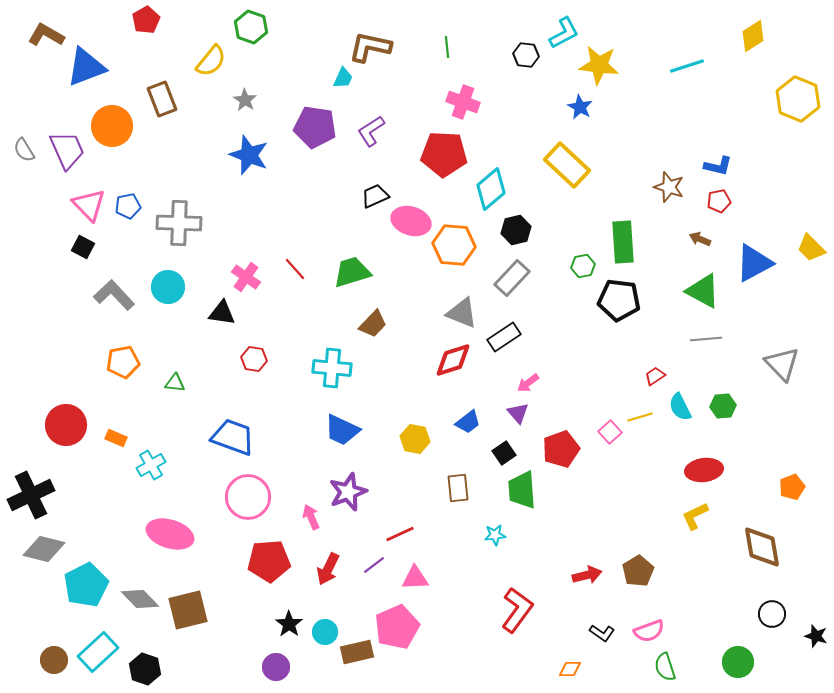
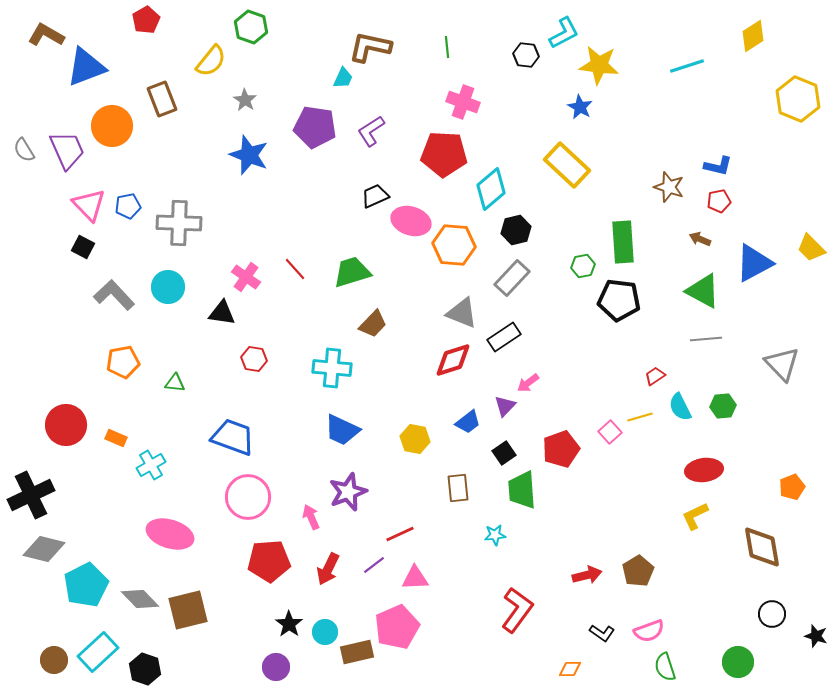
purple triangle at (518, 413): moved 13 px left, 7 px up; rotated 25 degrees clockwise
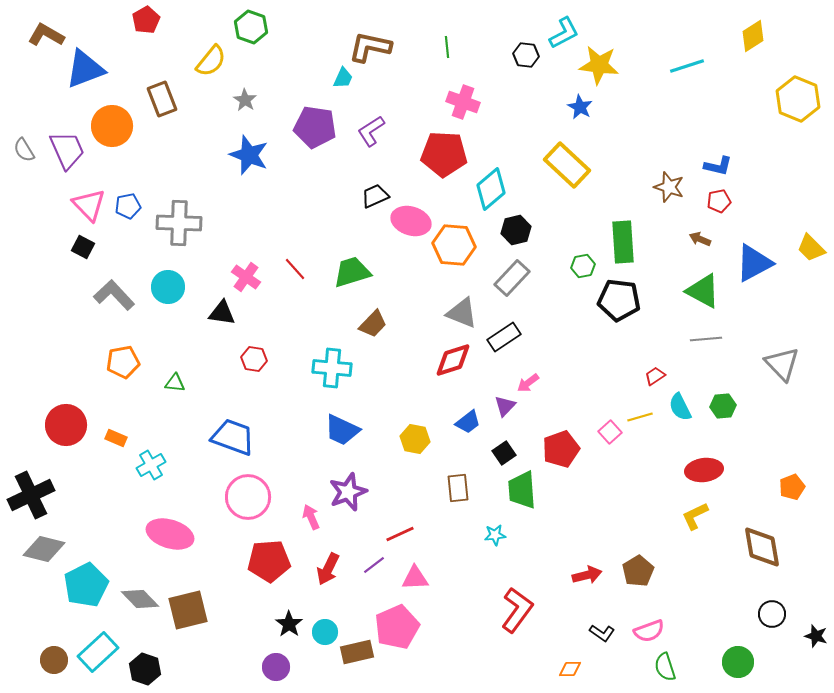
blue triangle at (86, 67): moved 1 px left, 2 px down
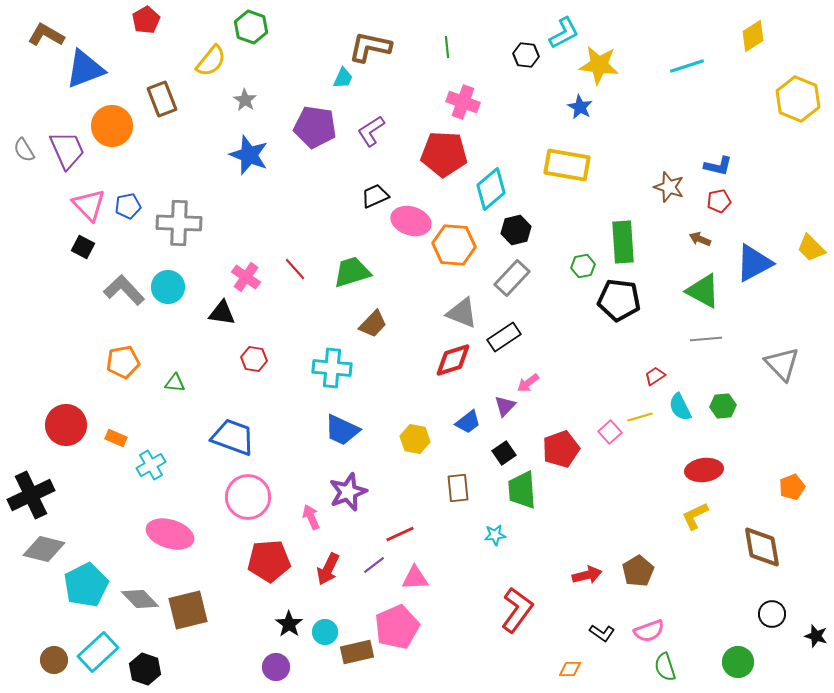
yellow rectangle at (567, 165): rotated 33 degrees counterclockwise
gray L-shape at (114, 295): moved 10 px right, 5 px up
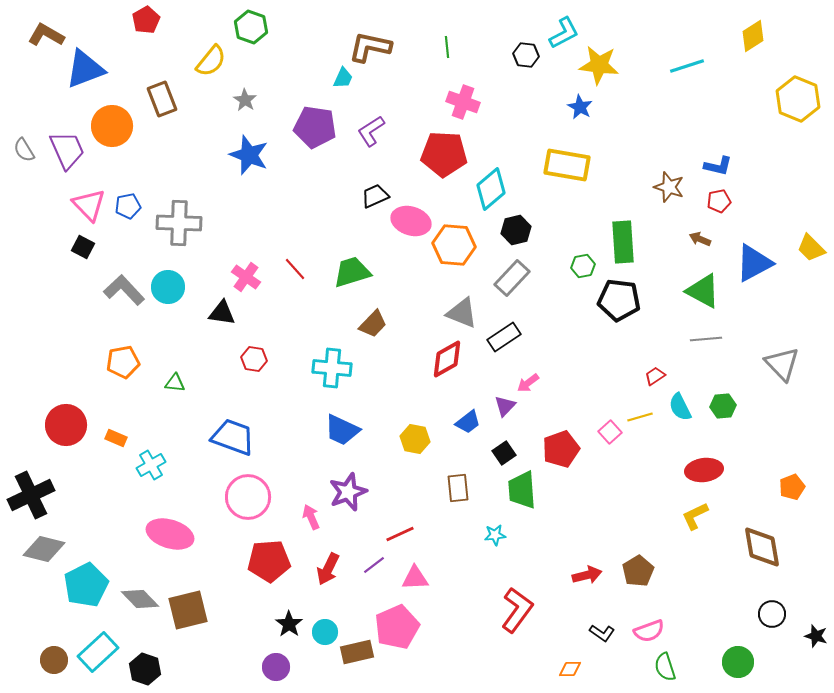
red diamond at (453, 360): moved 6 px left, 1 px up; rotated 12 degrees counterclockwise
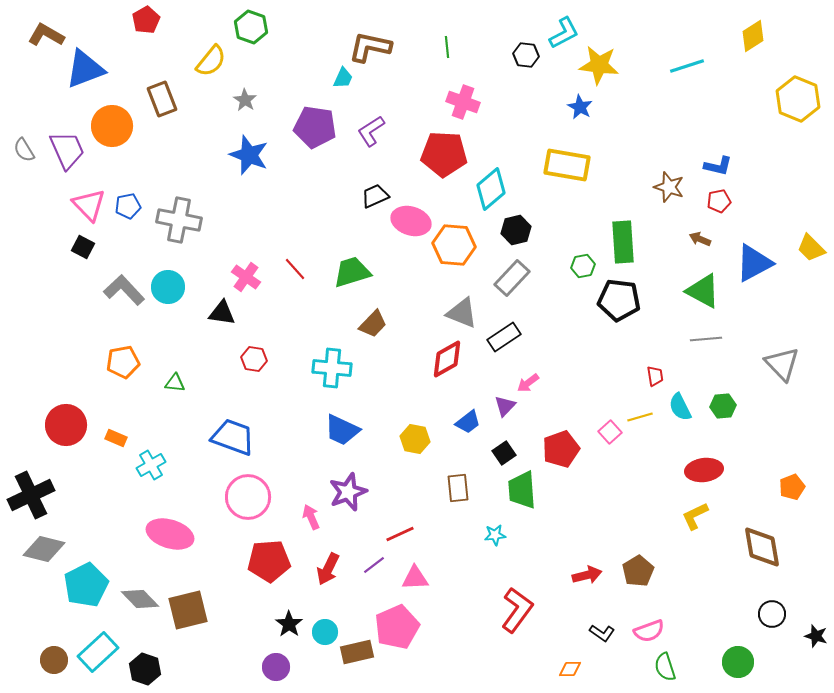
gray cross at (179, 223): moved 3 px up; rotated 9 degrees clockwise
red trapezoid at (655, 376): rotated 115 degrees clockwise
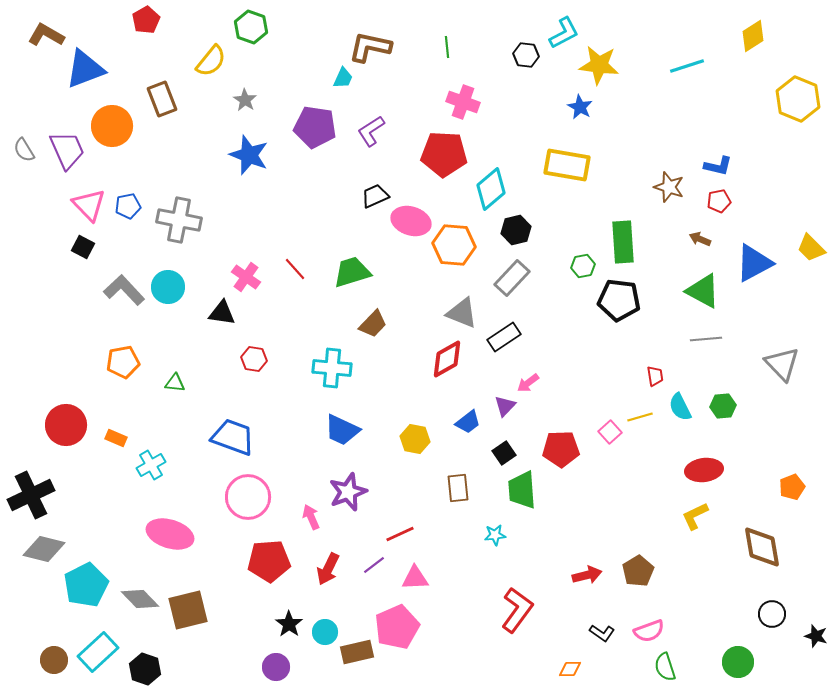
red pentagon at (561, 449): rotated 18 degrees clockwise
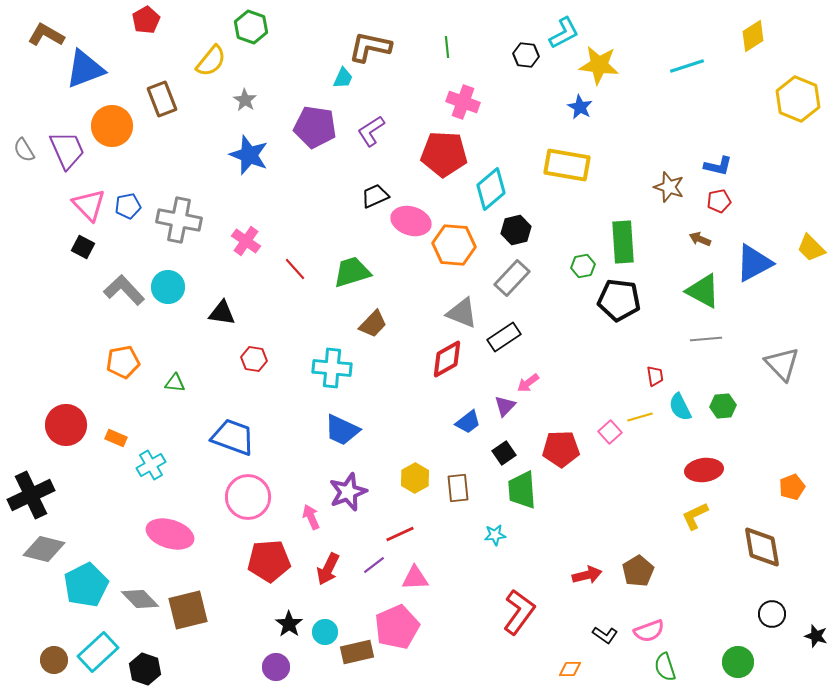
pink cross at (246, 277): moved 36 px up
yellow hexagon at (415, 439): moved 39 px down; rotated 20 degrees clockwise
red L-shape at (517, 610): moved 2 px right, 2 px down
black L-shape at (602, 633): moved 3 px right, 2 px down
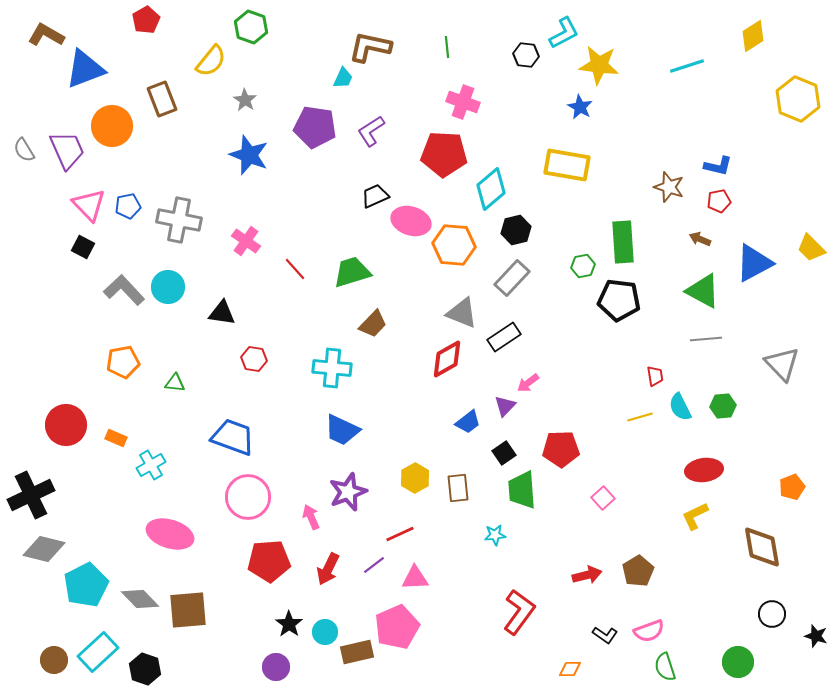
pink square at (610, 432): moved 7 px left, 66 px down
brown square at (188, 610): rotated 9 degrees clockwise
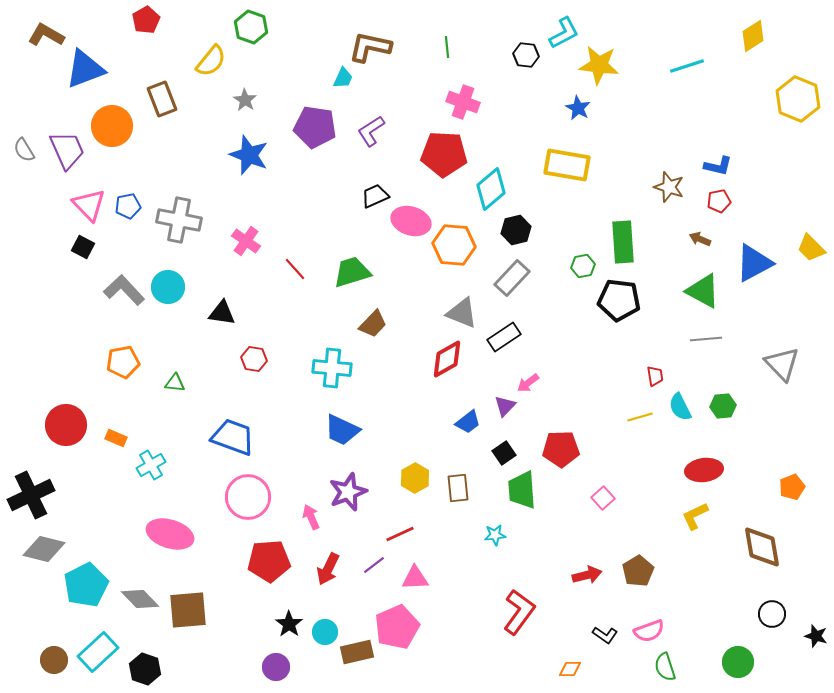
blue star at (580, 107): moved 2 px left, 1 px down
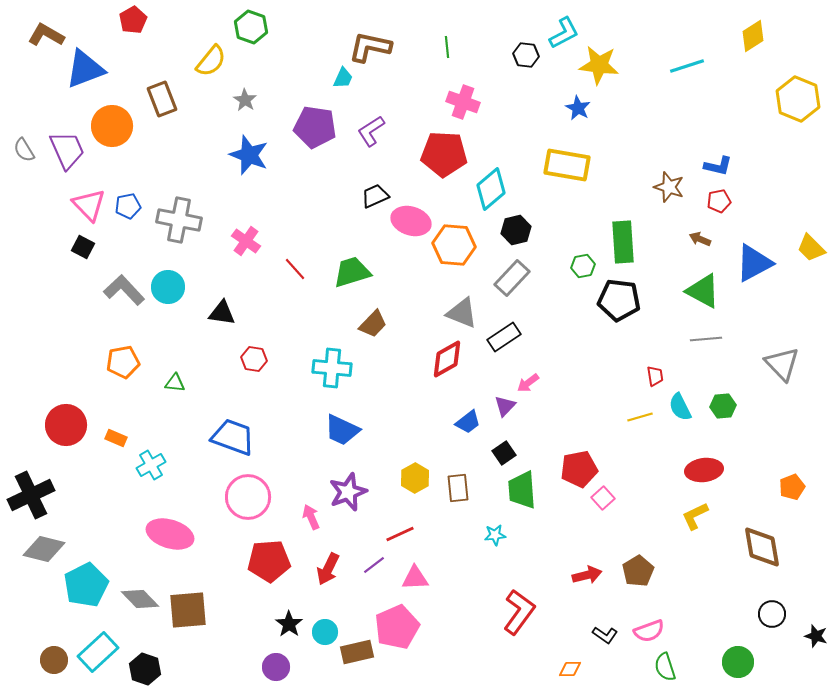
red pentagon at (146, 20): moved 13 px left
red pentagon at (561, 449): moved 18 px right, 20 px down; rotated 9 degrees counterclockwise
